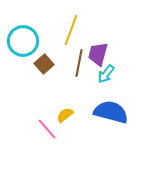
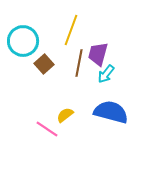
pink line: rotated 15 degrees counterclockwise
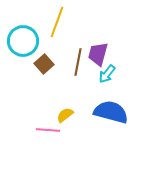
yellow line: moved 14 px left, 8 px up
brown line: moved 1 px left, 1 px up
cyan arrow: moved 1 px right
pink line: moved 1 px right, 1 px down; rotated 30 degrees counterclockwise
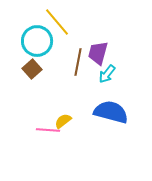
yellow line: rotated 60 degrees counterclockwise
cyan circle: moved 14 px right
purple trapezoid: moved 1 px up
brown square: moved 12 px left, 5 px down
yellow semicircle: moved 2 px left, 6 px down
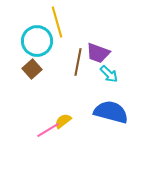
yellow line: rotated 24 degrees clockwise
purple trapezoid: rotated 85 degrees counterclockwise
cyan arrow: moved 2 px right; rotated 84 degrees counterclockwise
pink line: rotated 35 degrees counterclockwise
